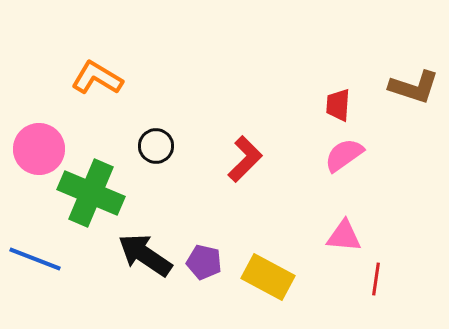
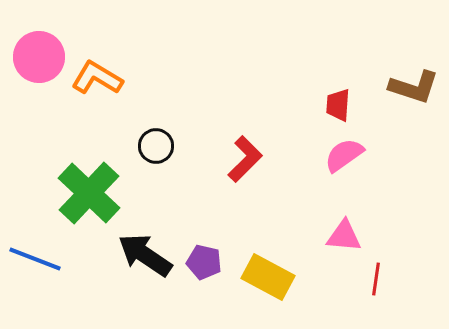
pink circle: moved 92 px up
green cross: moved 2 px left; rotated 20 degrees clockwise
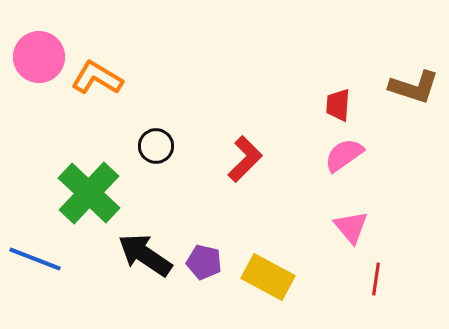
pink triangle: moved 7 px right, 9 px up; rotated 45 degrees clockwise
